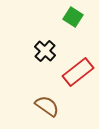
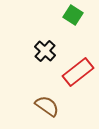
green square: moved 2 px up
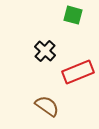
green square: rotated 18 degrees counterclockwise
red rectangle: rotated 16 degrees clockwise
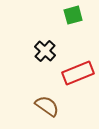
green square: rotated 30 degrees counterclockwise
red rectangle: moved 1 px down
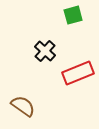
brown semicircle: moved 24 px left
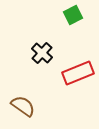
green square: rotated 12 degrees counterclockwise
black cross: moved 3 px left, 2 px down
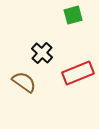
green square: rotated 12 degrees clockwise
brown semicircle: moved 1 px right, 24 px up
